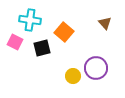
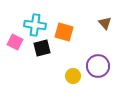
cyan cross: moved 5 px right, 5 px down
orange square: rotated 24 degrees counterclockwise
purple circle: moved 2 px right, 2 px up
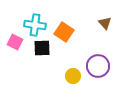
orange square: rotated 18 degrees clockwise
black square: rotated 12 degrees clockwise
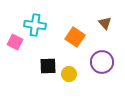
orange square: moved 11 px right, 5 px down
black square: moved 6 px right, 18 px down
purple circle: moved 4 px right, 4 px up
yellow circle: moved 4 px left, 2 px up
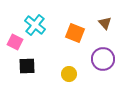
cyan cross: rotated 30 degrees clockwise
orange square: moved 4 px up; rotated 12 degrees counterclockwise
purple circle: moved 1 px right, 3 px up
black square: moved 21 px left
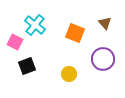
black square: rotated 18 degrees counterclockwise
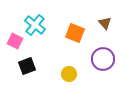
pink square: moved 1 px up
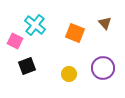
purple circle: moved 9 px down
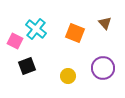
cyan cross: moved 1 px right, 4 px down
yellow circle: moved 1 px left, 2 px down
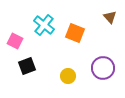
brown triangle: moved 5 px right, 6 px up
cyan cross: moved 8 px right, 4 px up
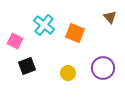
yellow circle: moved 3 px up
